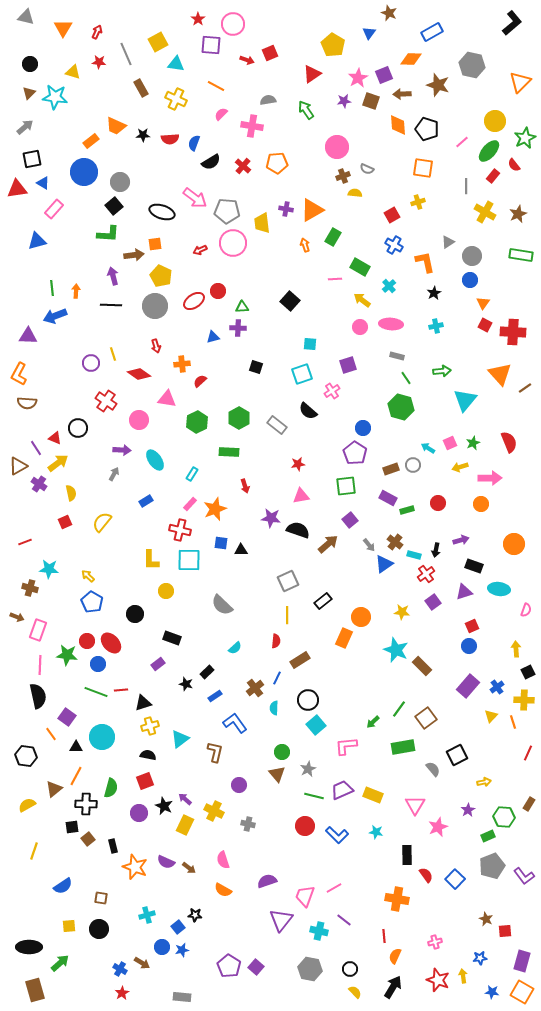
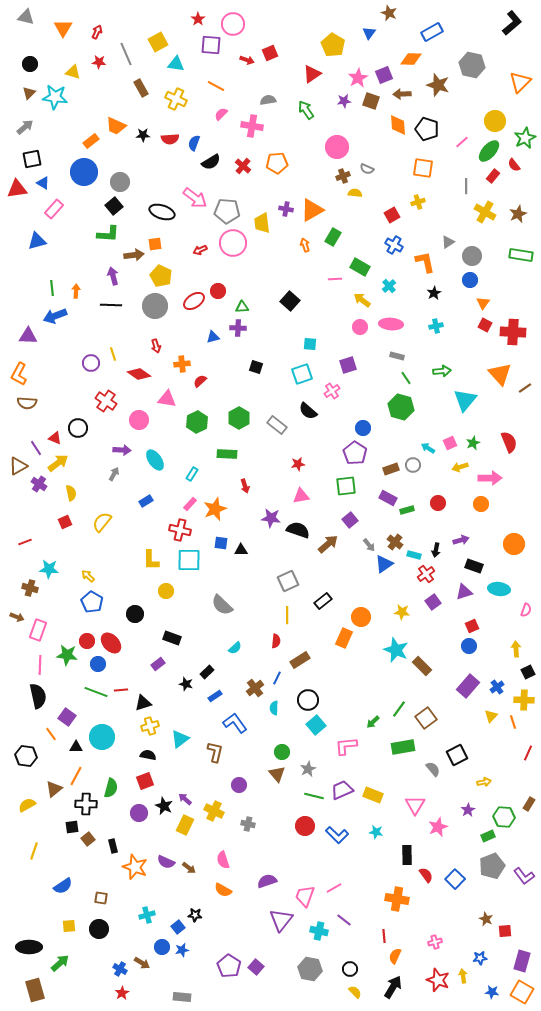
green rectangle at (229, 452): moved 2 px left, 2 px down
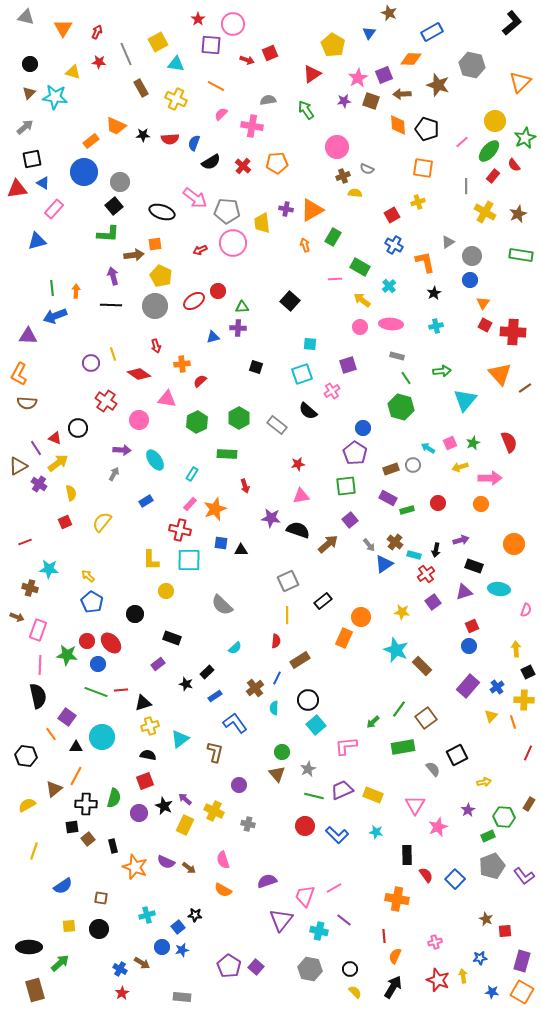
green semicircle at (111, 788): moved 3 px right, 10 px down
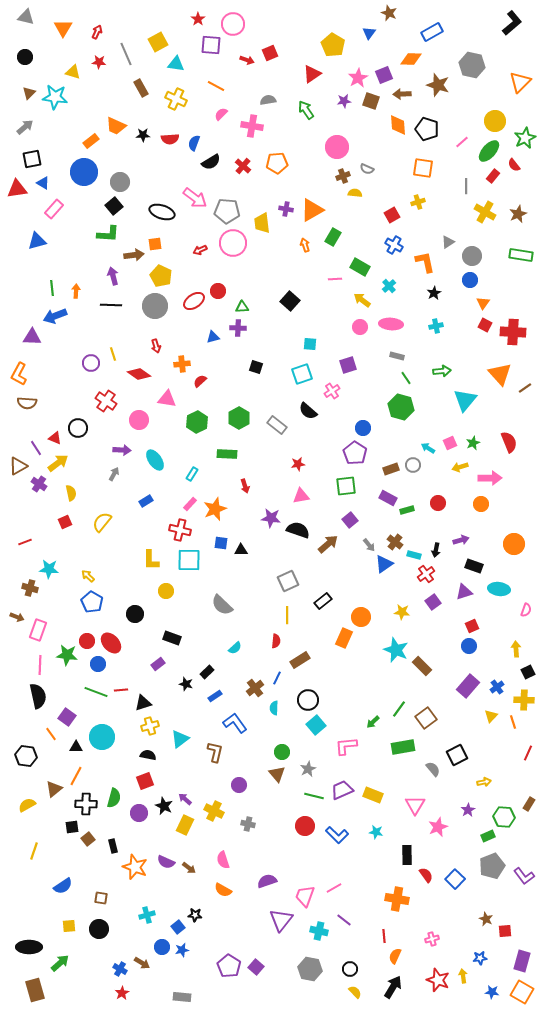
black circle at (30, 64): moved 5 px left, 7 px up
purple triangle at (28, 336): moved 4 px right, 1 px down
pink cross at (435, 942): moved 3 px left, 3 px up
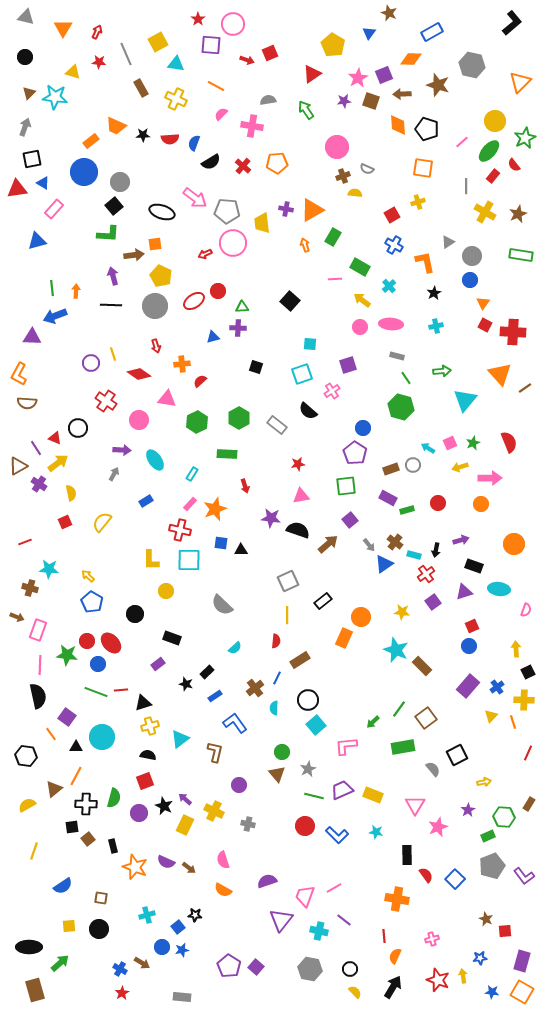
gray arrow at (25, 127): rotated 30 degrees counterclockwise
red arrow at (200, 250): moved 5 px right, 4 px down
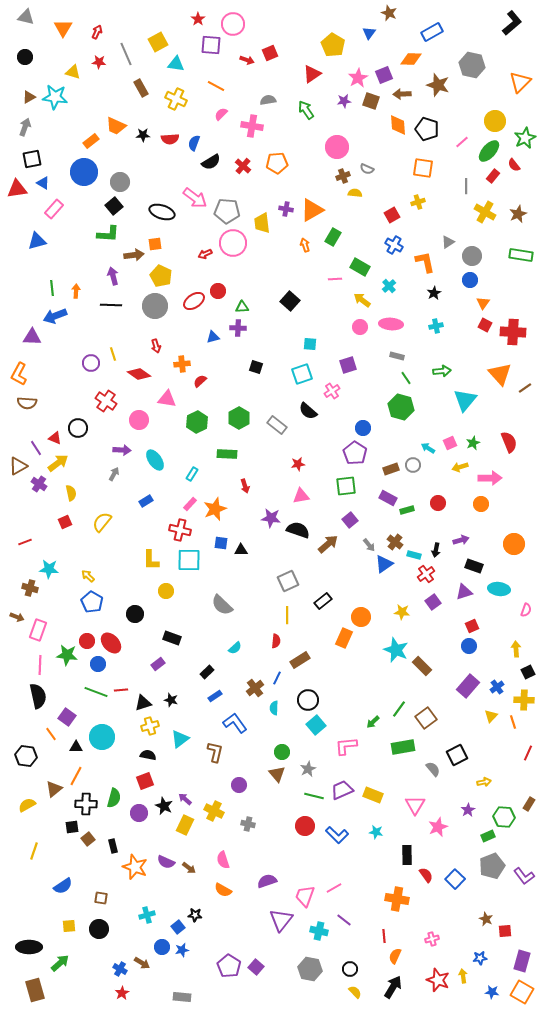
brown triangle at (29, 93): moved 4 px down; rotated 16 degrees clockwise
black star at (186, 684): moved 15 px left, 16 px down
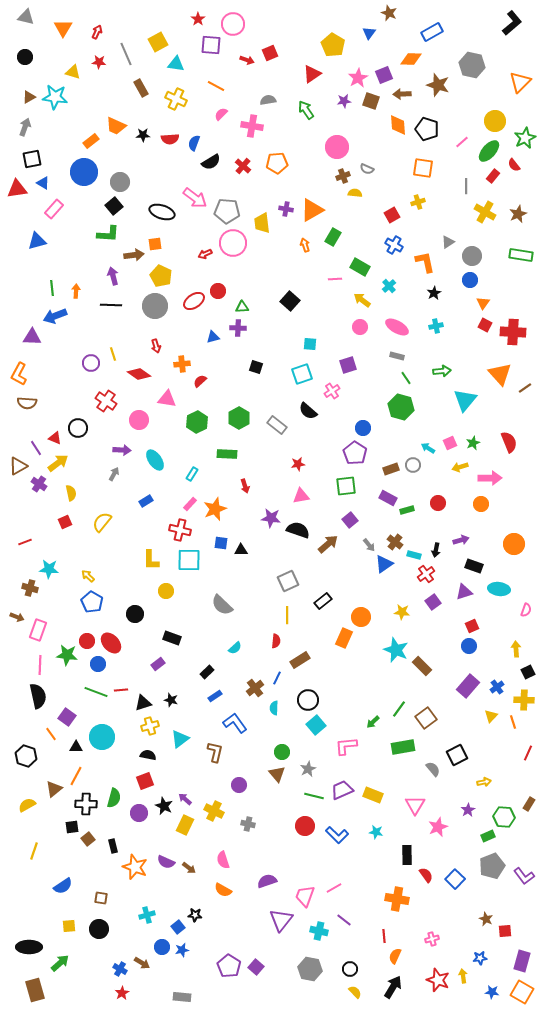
pink ellipse at (391, 324): moved 6 px right, 3 px down; rotated 25 degrees clockwise
black hexagon at (26, 756): rotated 10 degrees clockwise
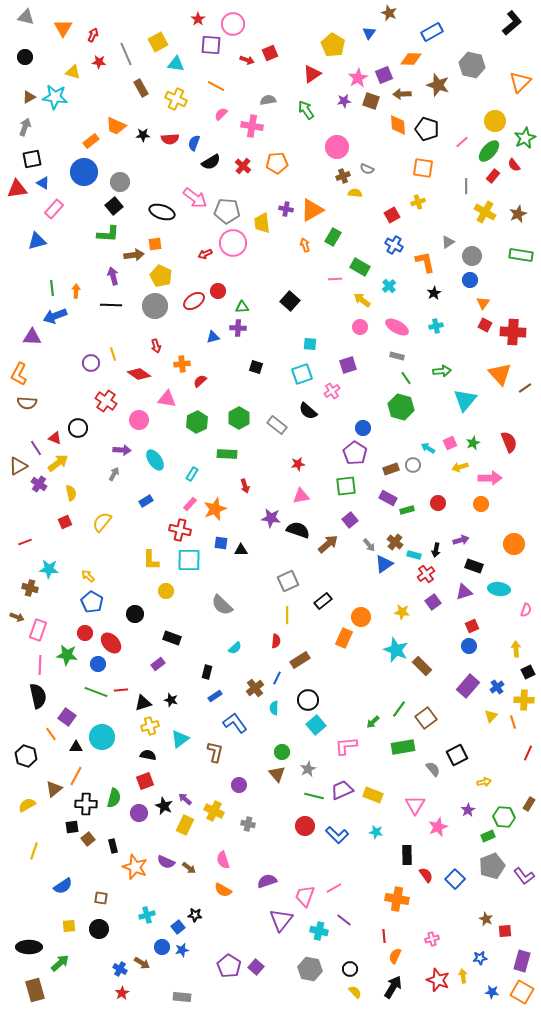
red arrow at (97, 32): moved 4 px left, 3 px down
red circle at (87, 641): moved 2 px left, 8 px up
black rectangle at (207, 672): rotated 32 degrees counterclockwise
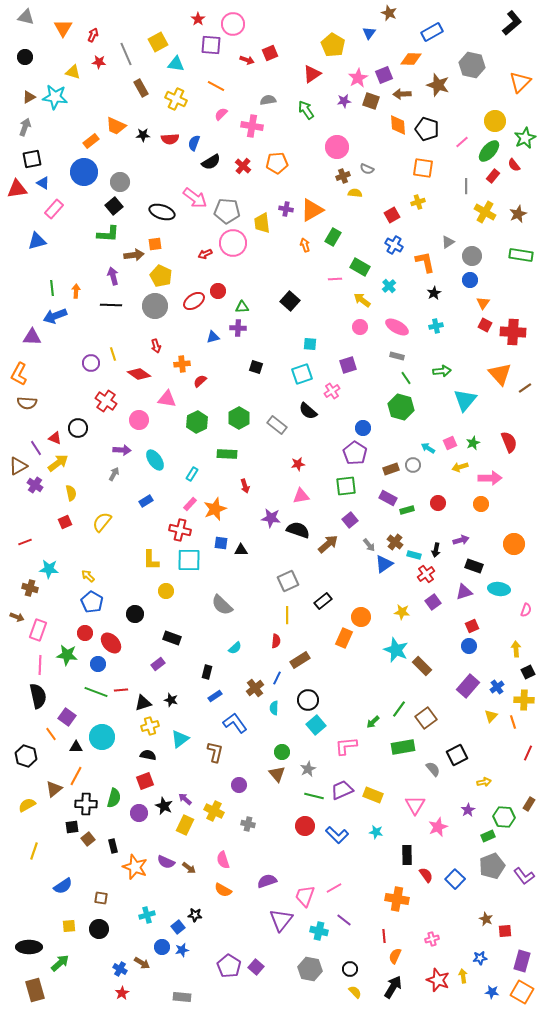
purple cross at (39, 484): moved 4 px left, 1 px down
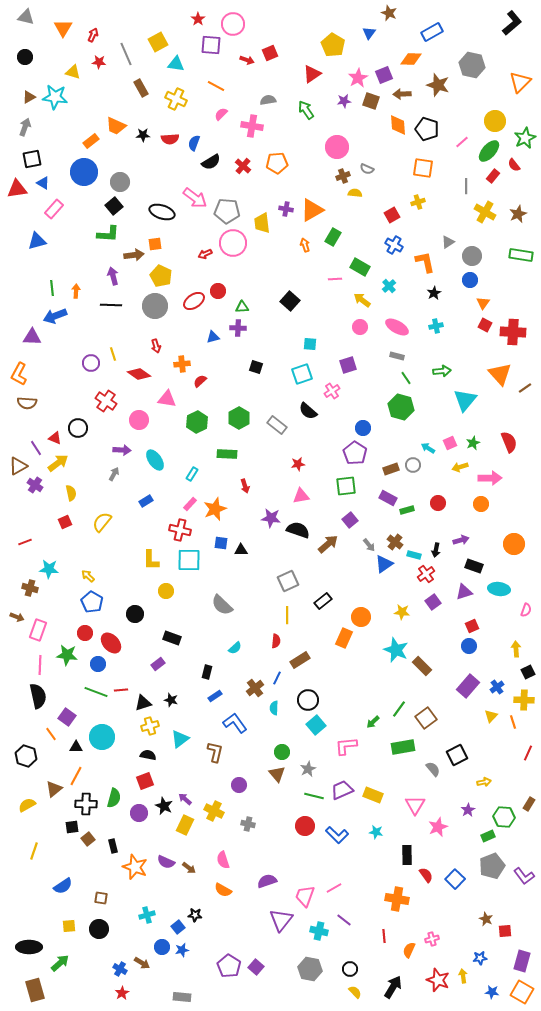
orange semicircle at (395, 956): moved 14 px right, 6 px up
